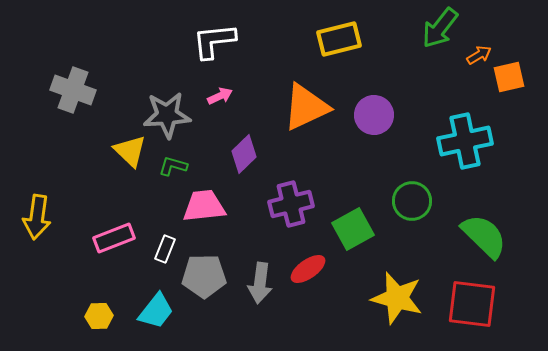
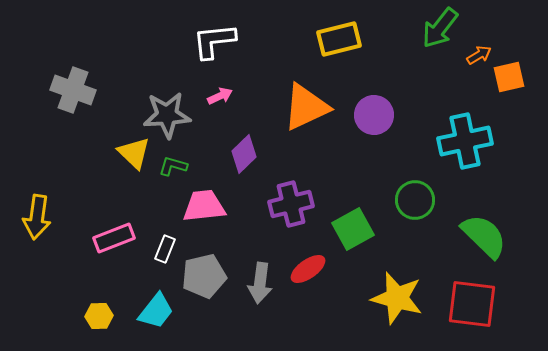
yellow triangle: moved 4 px right, 2 px down
green circle: moved 3 px right, 1 px up
gray pentagon: rotated 12 degrees counterclockwise
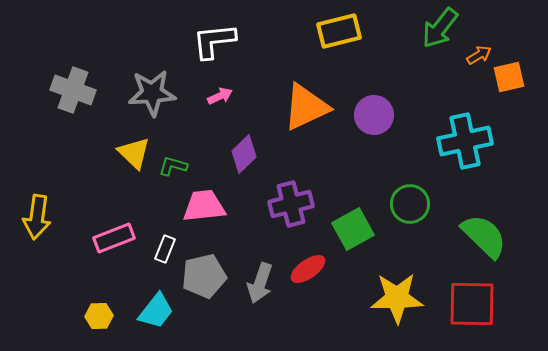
yellow rectangle: moved 8 px up
gray star: moved 15 px left, 22 px up
green circle: moved 5 px left, 4 px down
gray arrow: rotated 12 degrees clockwise
yellow star: rotated 16 degrees counterclockwise
red square: rotated 6 degrees counterclockwise
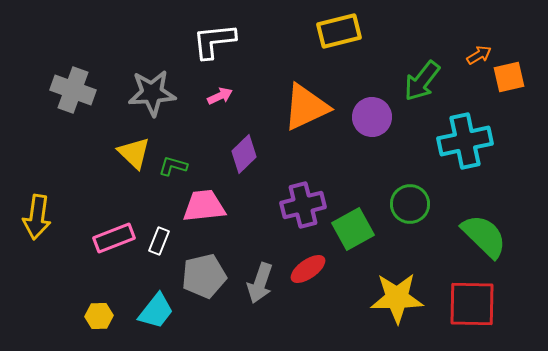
green arrow: moved 18 px left, 53 px down
purple circle: moved 2 px left, 2 px down
purple cross: moved 12 px right, 1 px down
white rectangle: moved 6 px left, 8 px up
